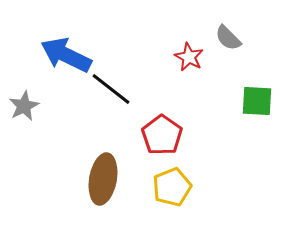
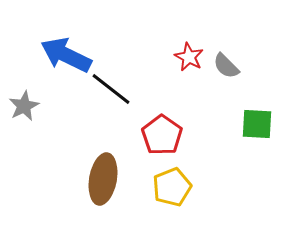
gray semicircle: moved 2 px left, 28 px down
green square: moved 23 px down
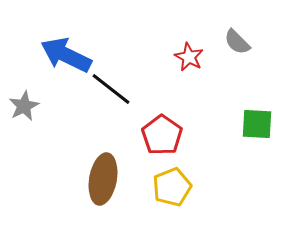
gray semicircle: moved 11 px right, 24 px up
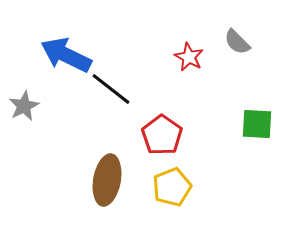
brown ellipse: moved 4 px right, 1 px down
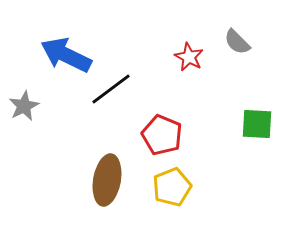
black line: rotated 75 degrees counterclockwise
red pentagon: rotated 12 degrees counterclockwise
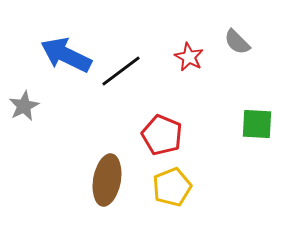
black line: moved 10 px right, 18 px up
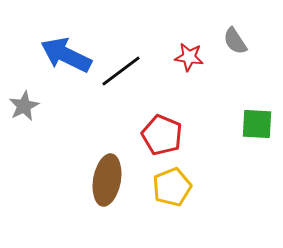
gray semicircle: moved 2 px left, 1 px up; rotated 12 degrees clockwise
red star: rotated 20 degrees counterclockwise
